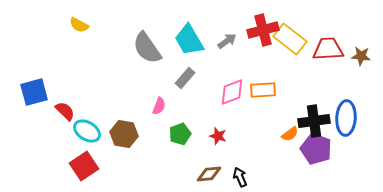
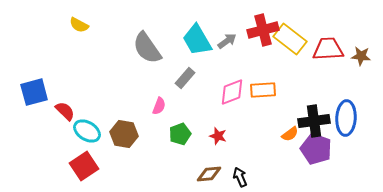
cyan trapezoid: moved 8 px right
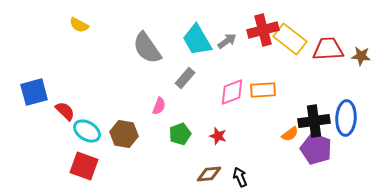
red square: rotated 36 degrees counterclockwise
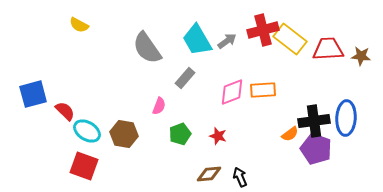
blue square: moved 1 px left, 2 px down
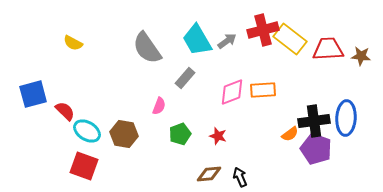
yellow semicircle: moved 6 px left, 18 px down
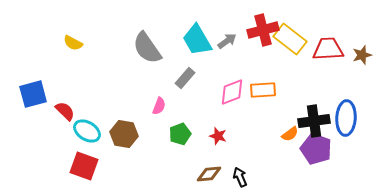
brown star: moved 1 px right, 1 px up; rotated 24 degrees counterclockwise
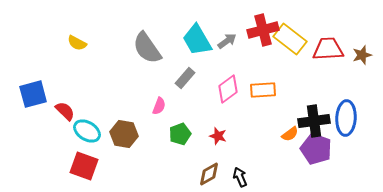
yellow semicircle: moved 4 px right
pink diamond: moved 4 px left, 3 px up; rotated 16 degrees counterclockwise
brown diamond: rotated 25 degrees counterclockwise
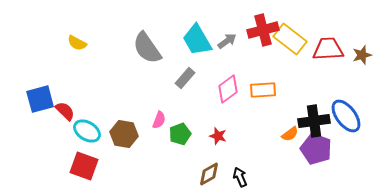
blue square: moved 7 px right, 5 px down
pink semicircle: moved 14 px down
blue ellipse: moved 2 px up; rotated 40 degrees counterclockwise
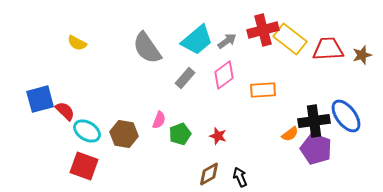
cyan trapezoid: rotated 100 degrees counterclockwise
pink diamond: moved 4 px left, 14 px up
